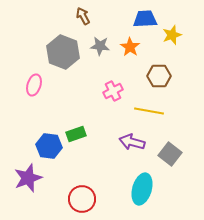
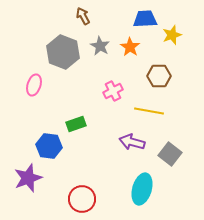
gray star: rotated 24 degrees clockwise
green rectangle: moved 10 px up
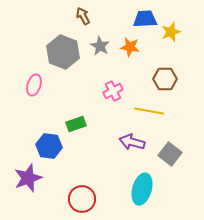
yellow star: moved 1 px left, 3 px up
orange star: rotated 24 degrees counterclockwise
brown hexagon: moved 6 px right, 3 px down
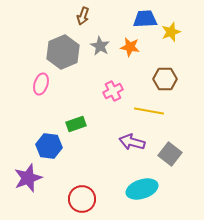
brown arrow: rotated 132 degrees counterclockwise
gray hexagon: rotated 16 degrees clockwise
pink ellipse: moved 7 px right, 1 px up
cyan ellipse: rotated 56 degrees clockwise
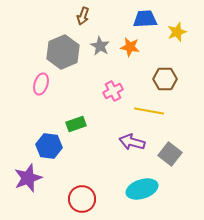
yellow star: moved 6 px right
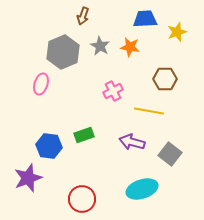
green rectangle: moved 8 px right, 11 px down
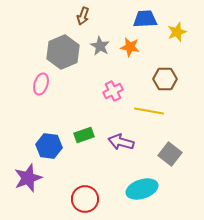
purple arrow: moved 11 px left
red circle: moved 3 px right
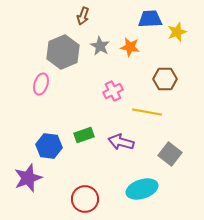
blue trapezoid: moved 5 px right
yellow line: moved 2 px left, 1 px down
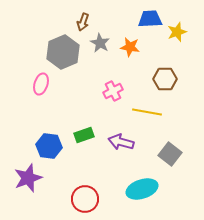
brown arrow: moved 6 px down
gray star: moved 3 px up
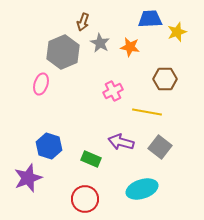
green rectangle: moved 7 px right, 24 px down; rotated 42 degrees clockwise
blue hexagon: rotated 10 degrees clockwise
gray square: moved 10 px left, 7 px up
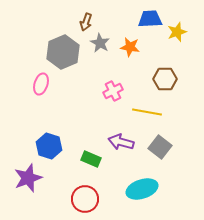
brown arrow: moved 3 px right
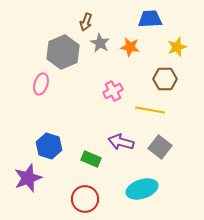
yellow star: moved 15 px down
yellow line: moved 3 px right, 2 px up
